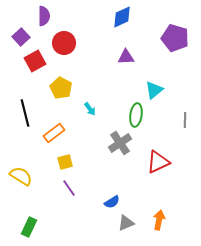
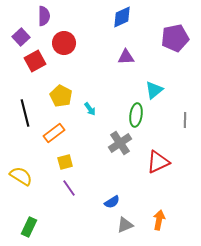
purple pentagon: rotated 28 degrees counterclockwise
yellow pentagon: moved 8 px down
gray triangle: moved 1 px left, 2 px down
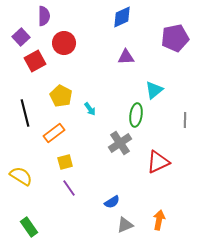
green rectangle: rotated 60 degrees counterclockwise
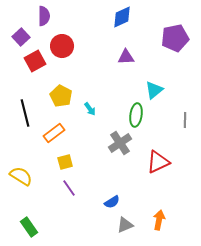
red circle: moved 2 px left, 3 px down
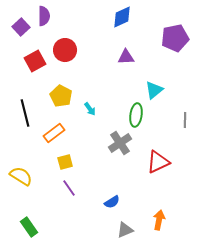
purple square: moved 10 px up
red circle: moved 3 px right, 4 px down
gray triangle: moved 5 px down
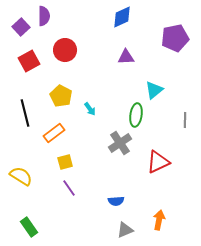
red square: moved 6 px left
blue semicircle: moved 4 px right, 1 px up; rotated 28 degrees clockwise
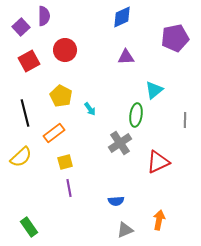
yellow semicircle: moved 19 px up; rotated 105 degrees clockwise
purple line: rotated 24 degrees clockwise
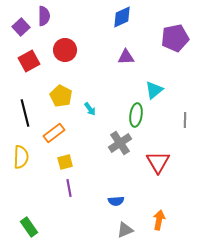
yellow semicircle: rotated 45 degrees counterclockwise
red triangle: rotated 35 degrees counterclockwise
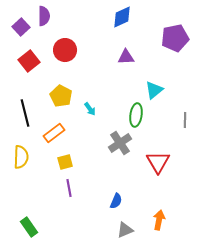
red square: rotated 10 degrees counterclockwise
blue semicircle: rotated 63 degrees counterclockwise
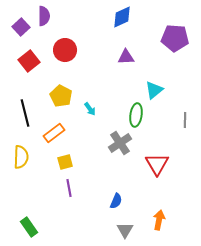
purple pentagon: rotated 16 degrees clockwise
red triangle: moved 1 px left, 2 px down
gray triangle: rotated 36 degrees counterclockwise
